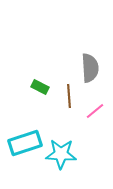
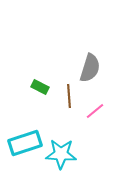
gray semicircle: rotated 20 degrees clockwise
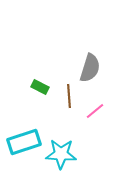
cyan rectangle: moved 1 px left, 1 px up
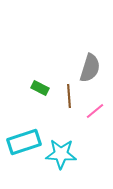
green rectangle: moved 1 px down
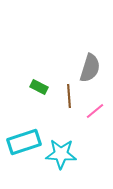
green rectangle: moved 1 px left, 1 px up
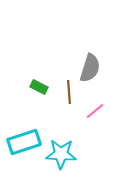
brown line: moved 4 px up
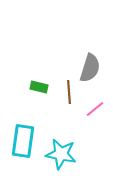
green rectangle: rotated 12 degrees counterclockwise
pink line: moved 2 px up
cyan rectangle: moved 1 px left, 1 px up; rotated 64 degrees counterclockwise
cyan star: rotated 8 degrees clockwise
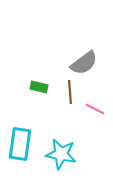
gray semicircle: moved 6 px left, 5 px up; rotated 36 degrees clockwise
brown line: moved 1 px right
pink line: rotated 66 degrees clockwise
cyan rectangle: moved 3 px left, 3 px down
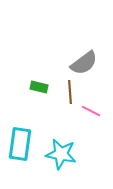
pink line: moved 4 px left, 2 px down
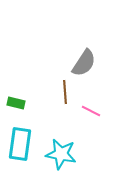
gray semicircle: rotated 20 degrees counterclockwise
green rectangle: moved 23 px left, 16 px down
brown line: moved 5 px left
